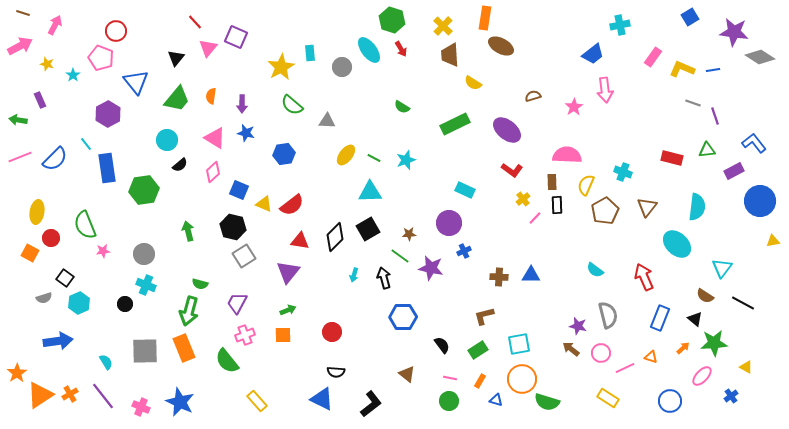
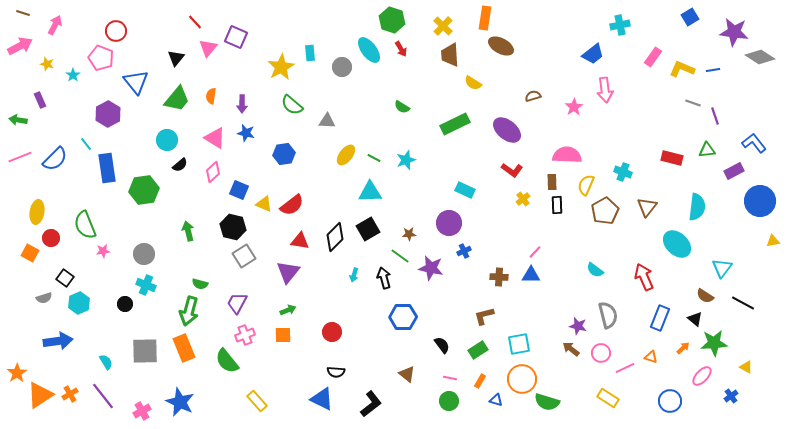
pink line at (535, 218): moved 34 px down
pink cross at (141, 407): moved 1 px right, 4 px down; rotated 36 degrees clockwise
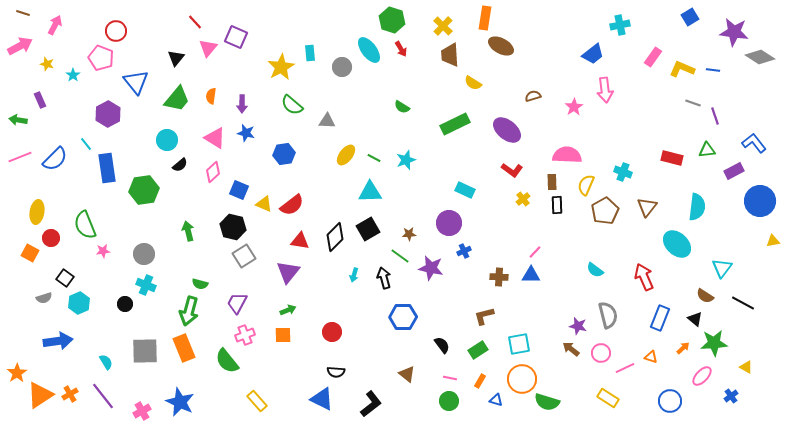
blue line at (713, 70): rotated 16 degrees clockwise
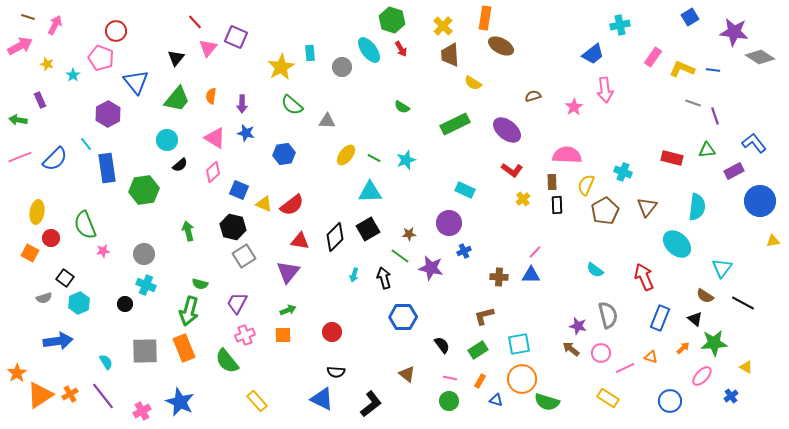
brown line at (23, 13): moved 5 px right, 4 px down
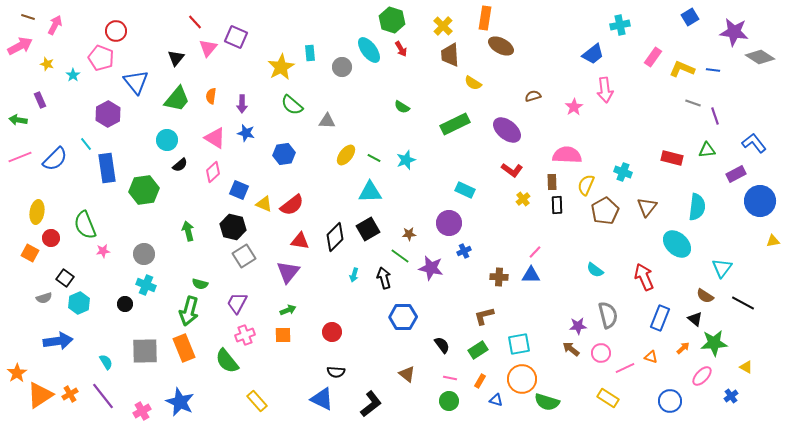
purple rectangle at (734, 171): moved 2 px right, 3 px down
purple star at (578, 326): rotated 18 degrees counterclockwise
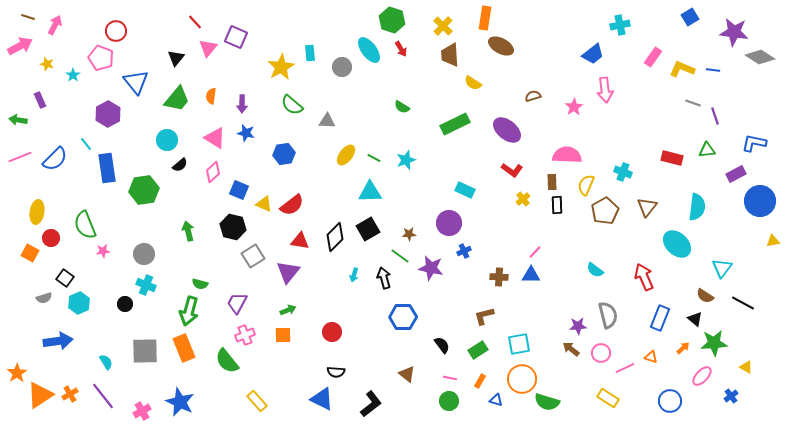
blue L-shape at (754, 143): rotated 40 degrees counterclockwise
gray square at (244, 256): moved 9 px right
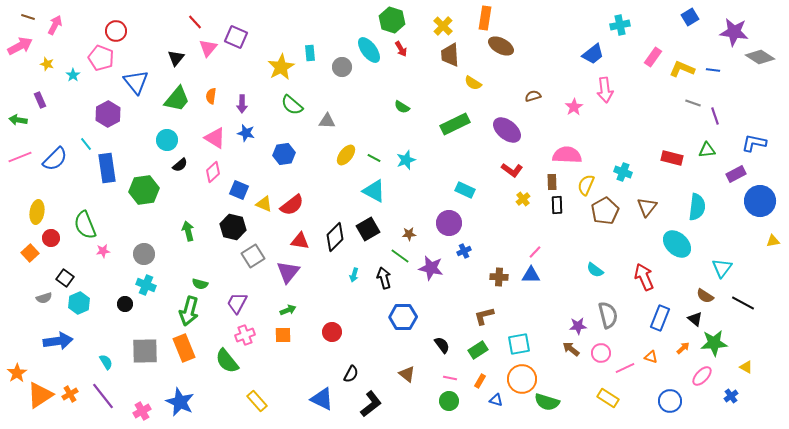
cyan triangle at (370, 192): moved 4 px right, 1 px up; rotated 30 degrees clockwise
orange square at (30, 253): rotated 18 degrees clockwise
black semicircle at (336, 372): moved 15 px right, 2 px down; rotated 66 degrees counterclockwise
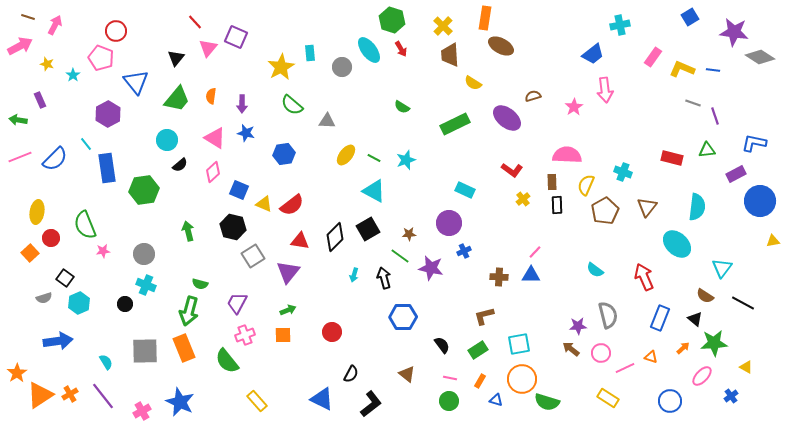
purple ellipse at (507, 130): moved 12 px up
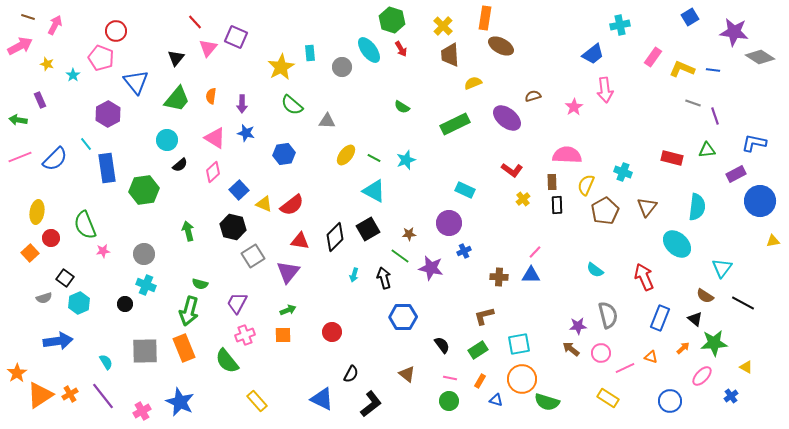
yellow semicircle at (473, 83): rotated 126 degrees clockwise
blue square at (239, 190): rotated 24 degrees clockwise
